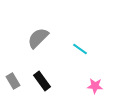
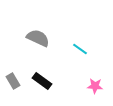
gray semicircle: rotated 70 degrees clockwise
black rectangle: rotated 18 degrees counterclockwise
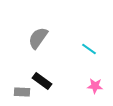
gray semicircle: rotated 80 degrees counterclockwise
cyan line: moved 9 px right
gray rectangle: moved 9 px right, 11 px down; rotated 56 degrees counterclockwise
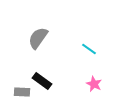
pink star: moved 1 px left, 2 px up; rotated 21 degrees clockwise
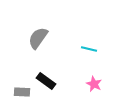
cyan line: rotated 21 degrees counterclockwise
black rectangle: moved 4 px right
